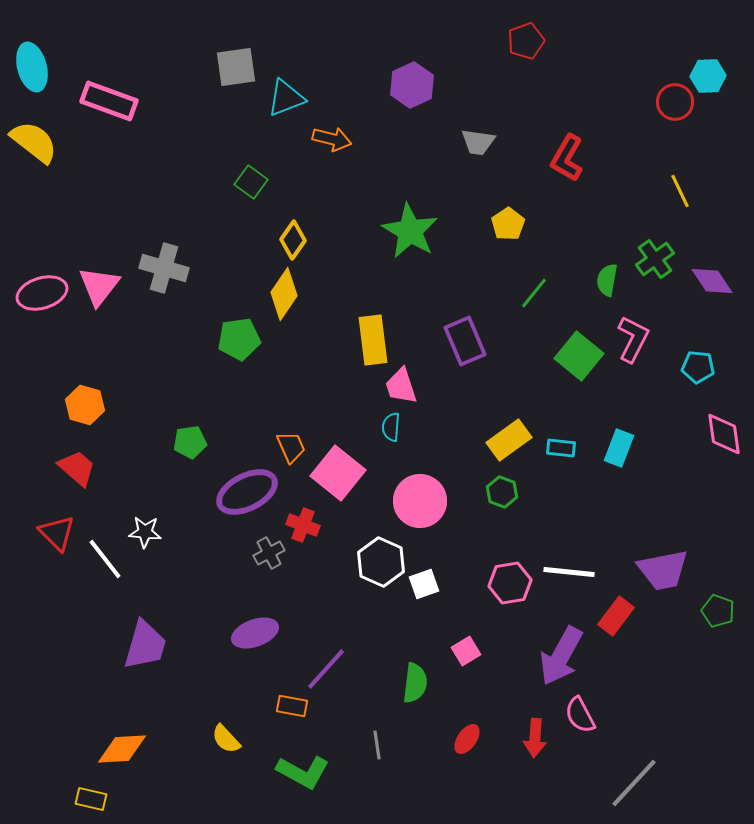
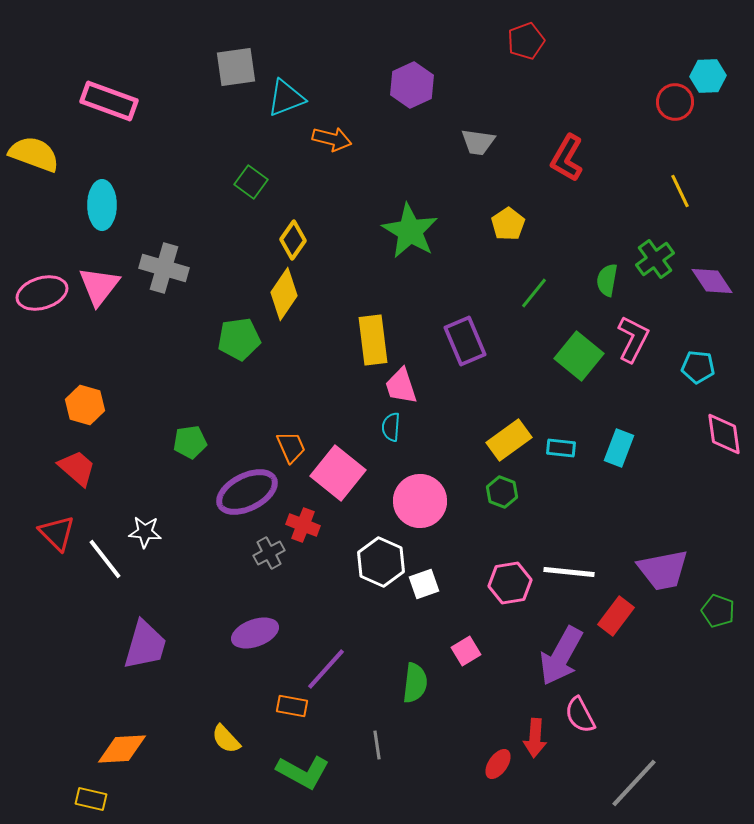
cyan ellipse at (32, 67): moved 70 px right, 138 px down; rotated 15 degrees clockwise
yellow semicircle at (34, 142): moved 12 px down; rotated 18 degrees counterclockwise
red ellipse at (467, 739): moved 31 px right, 25 px down
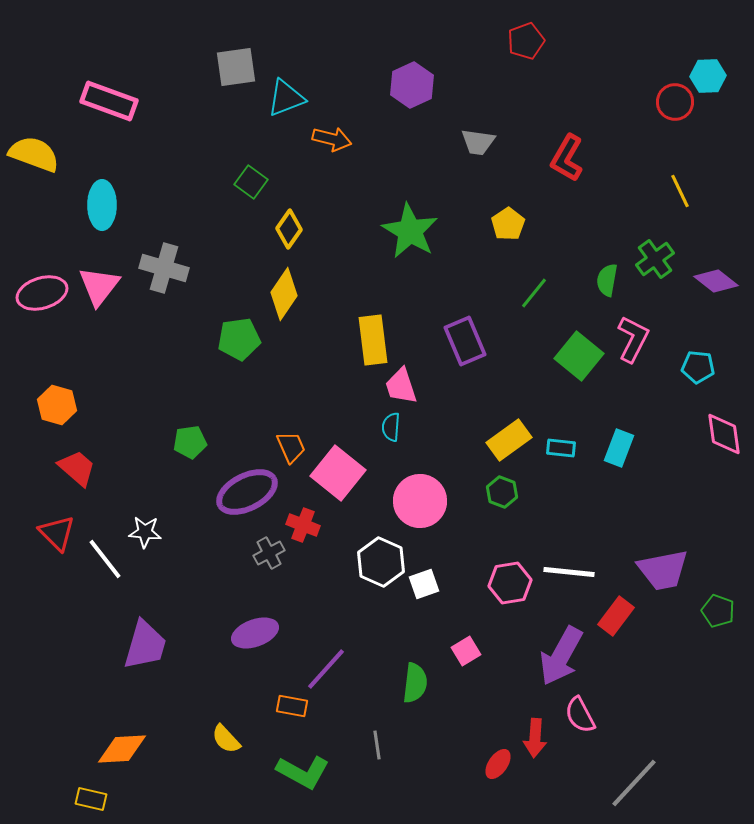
yellow diamond at (293, 240): moved 4 px left, 11 px up
purple diamond at (712, 281): moved 4 px right; rotated 18 degrees counterclockwise
orange hexagon at (85, 405): moved 28 px left
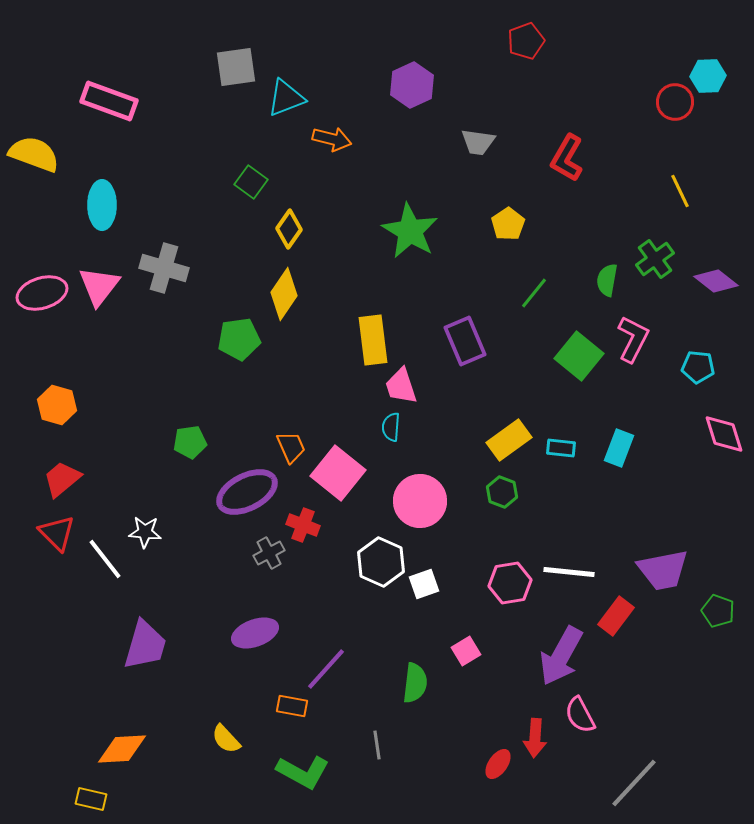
pink diamond at (724, 434): rotated 9 degrees counterclockwise
red trapezoid at (77, 468): moved 15 px left, 11 px down; rotated 81 degrees counterclockwise
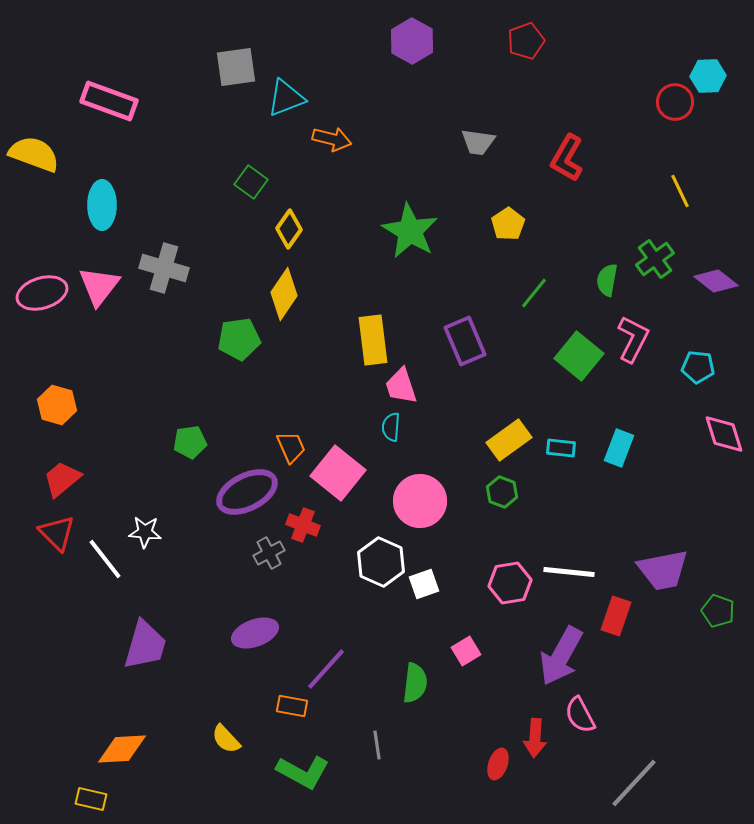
purple hexagon at (412, 85): moved 44 px up; rotated 6 degrees counterclockwise
red rectangle at (616, 616): rotated 18 degrees counterclockwise
red ellipse at (498, 764): rotated 16 degrees counterclockwise
